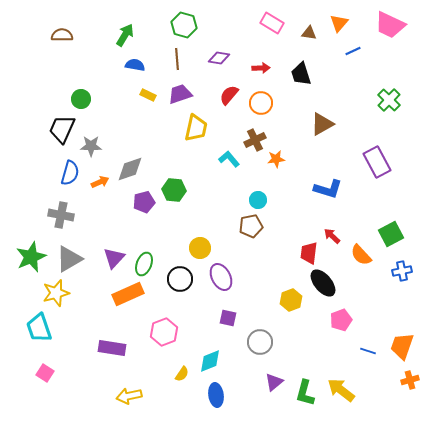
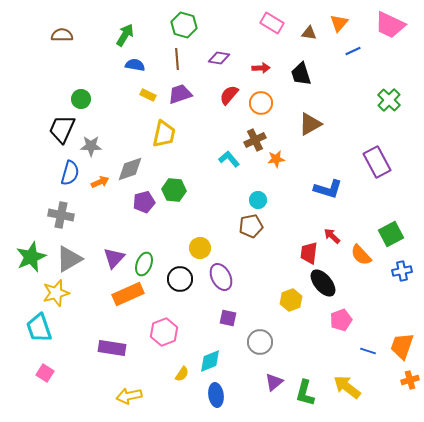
brown triangle at (322, 124): moved 12 px left
yellow trapezoid at (196, 128): moved 32 px left, 6 px down
yellow arrow at (341, 390): moved 6 px right, 3 px up
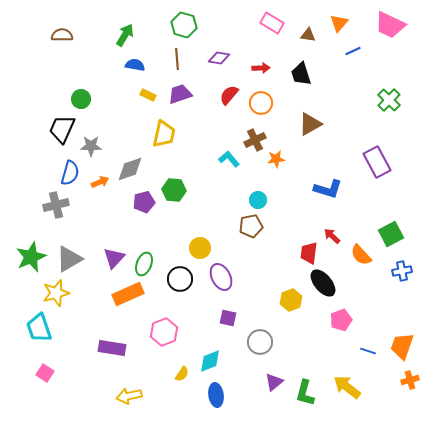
brown triangle at (309, 33): moved 1 px left, 2 px down
gray cross at (61, 215): moved 5 px left, 10 px up; rotated 25 degrees counterclockwise
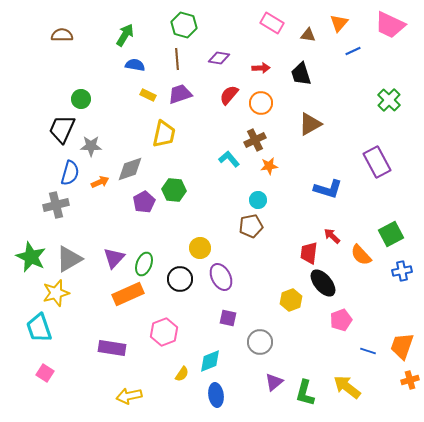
orange star at (276, 159): moved 7 px left, 7 px down
purple pentagon at (144, 202): rotated 15 degrees counterclockwise
green star at (31, 257): rotated 24 degrees counterclockwise
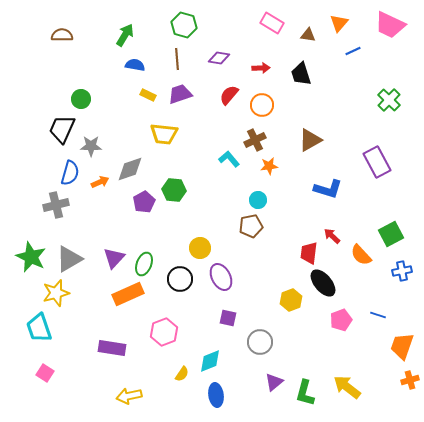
orange circle at (261, 103): moved 1 px right, 2 px down
brown triangle at (310, 124): moved 16 px down
yellow trapezoid at (164, 134): rotated 84 degrees clockwise
blue line at (368, 351): moved 10 px right, 36 px up
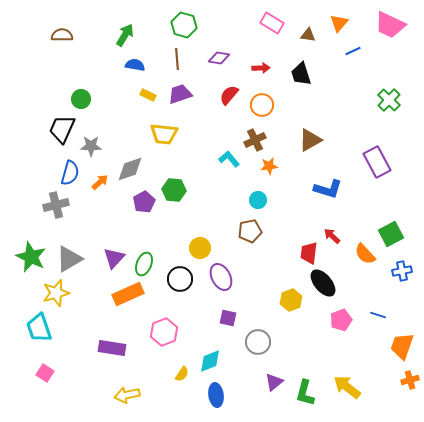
orange arrow at (100, 182): rotated 18 degrees counterclockwise
brown pentagon at (251, 226): moved 1 px left, 5 px down
orange semicircle at (361, 255): moved 4 px right, 1 px up
gray circle at (260, 342): moved 2 px left
yellow arrow at (129, 396): moved 2 px left, 1 px up
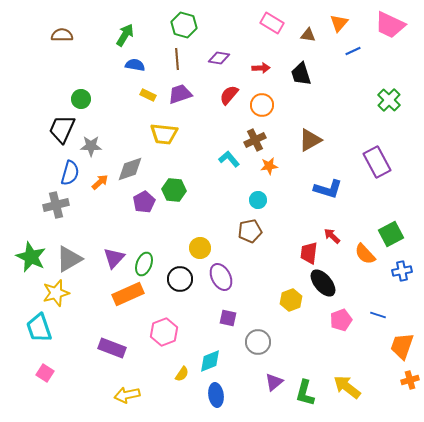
purple rectangle at (112, 348): rotated 12 degrees clockwise
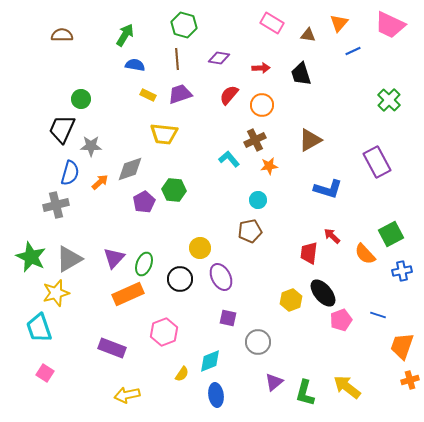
black ellipse at (323, 283): moved 10 px down
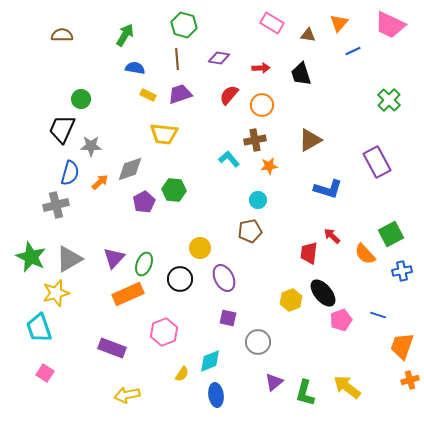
blue semicircle at (135, 65): moved 3 px down
brown cross at (255, 140): rotated 15 degrees clockwise
purple ellipse at (221, 277): moved 3 px right, 1 px down
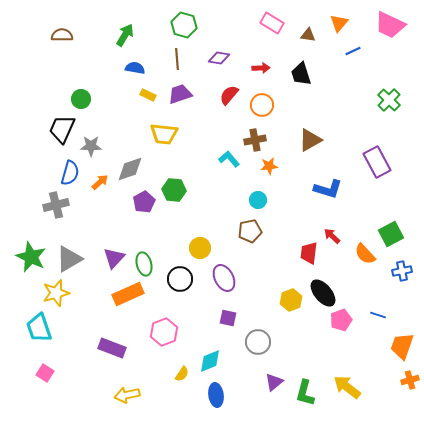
green ellipse at (144, 264): rotated 35 degrees counterclockwise
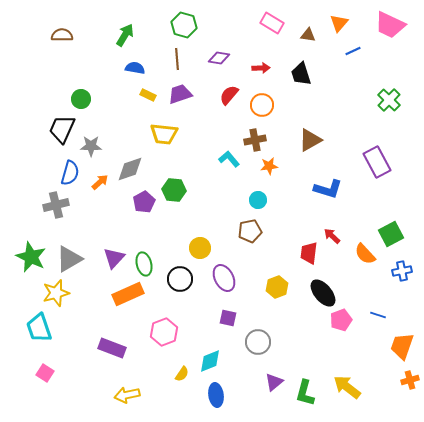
yellow hexagon at (291, 300): moved 14 px left, 13 px up
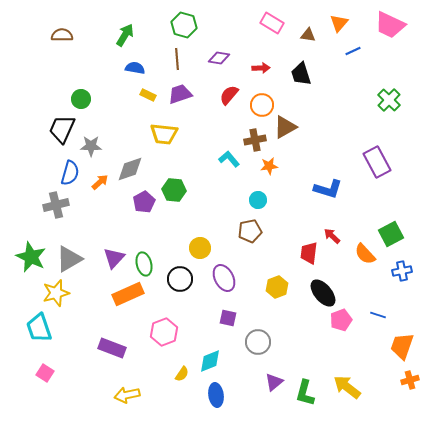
brown triangle at (310, 140): moved 25 px left, 13 px up
